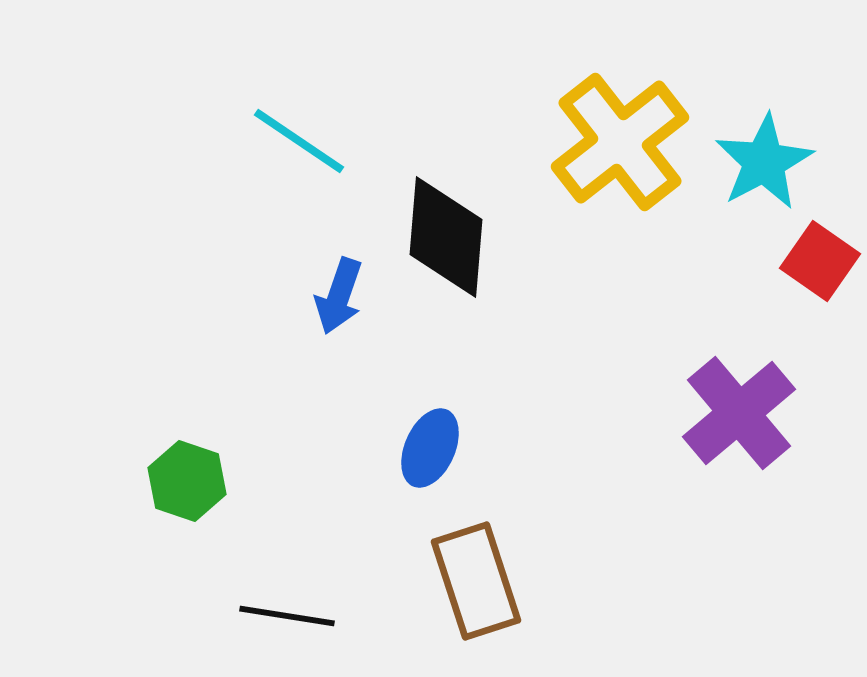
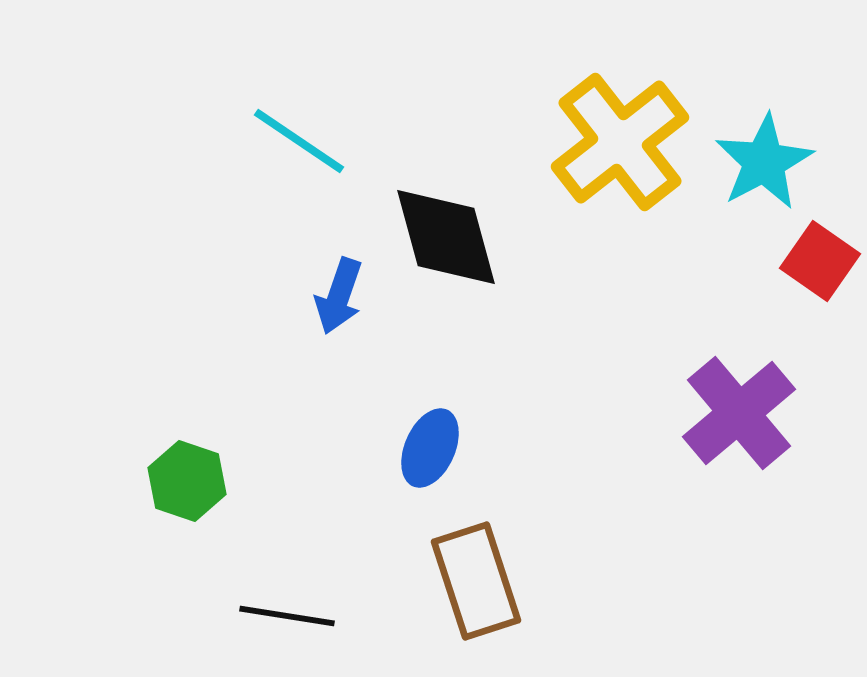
black diamond: rotated 20 degrees counterclockwise
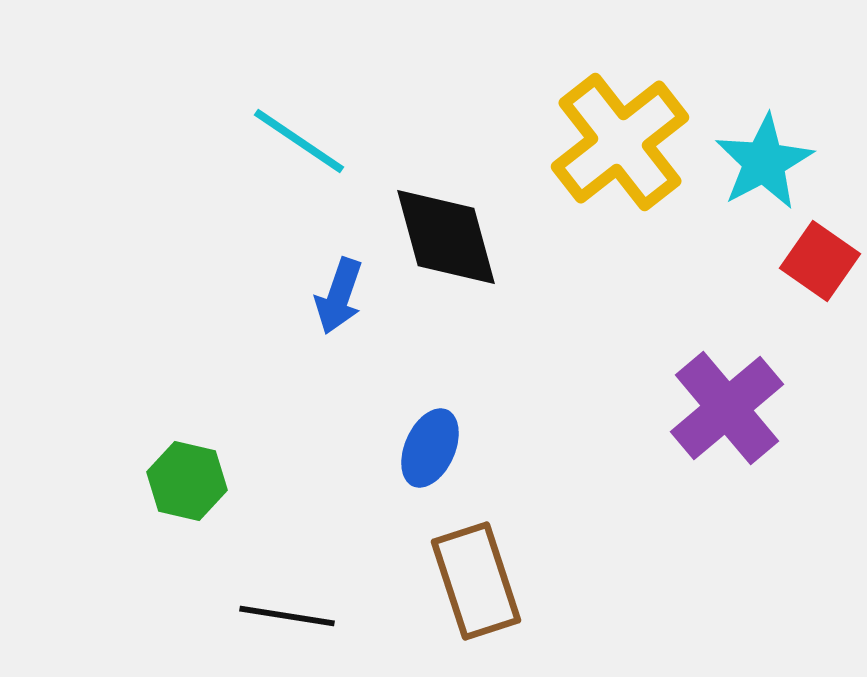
purple cross: moved 12 px left, 5 px up
green hexagon: rotated 6 degrees counterclockwise
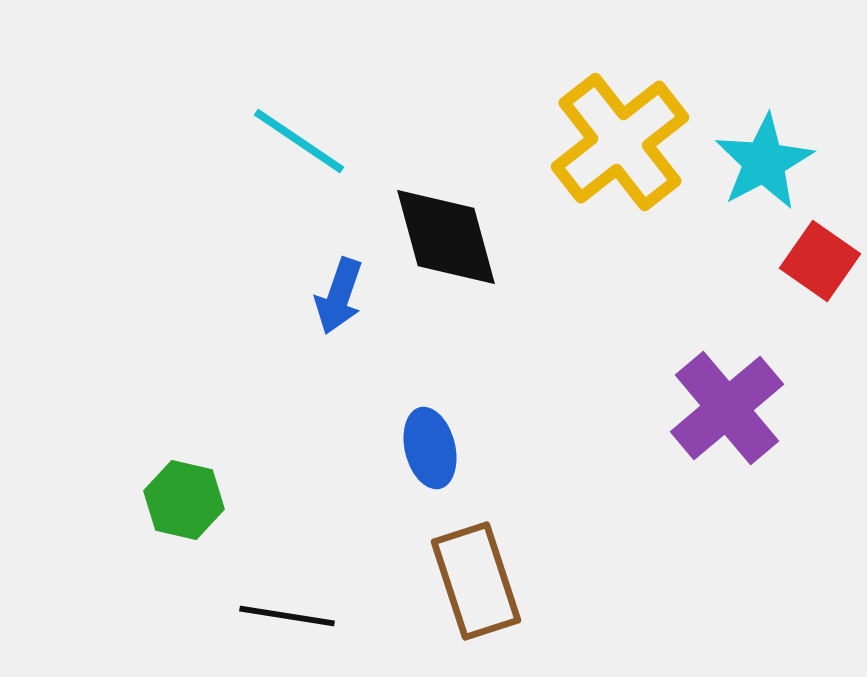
blue ellipse: rotated 38 degrees counterclockwise
green hexagon: moved 3 px left, 19 px down
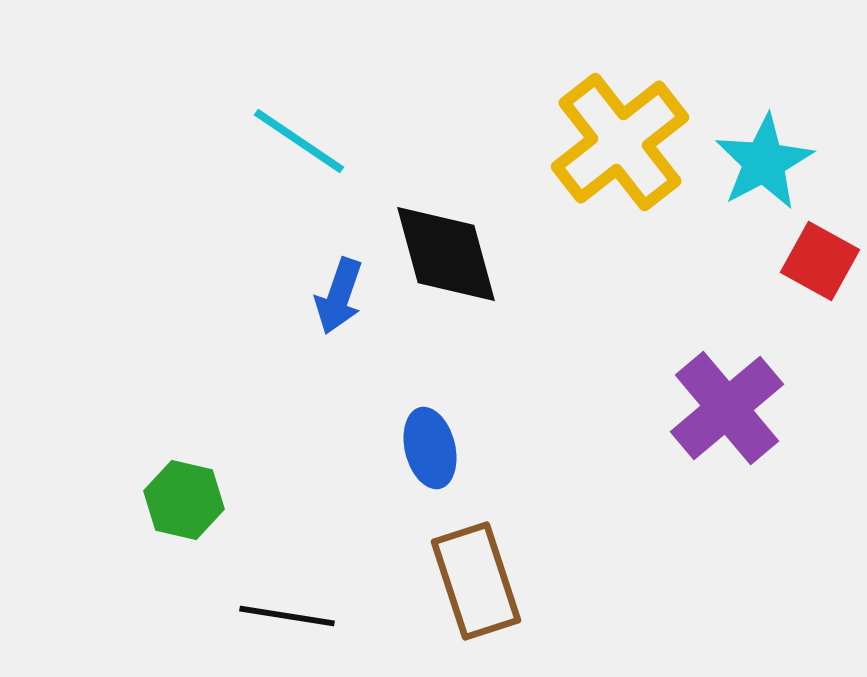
black diamond: moved 17 px down
red square: rotated 6 degrees counterclockwise
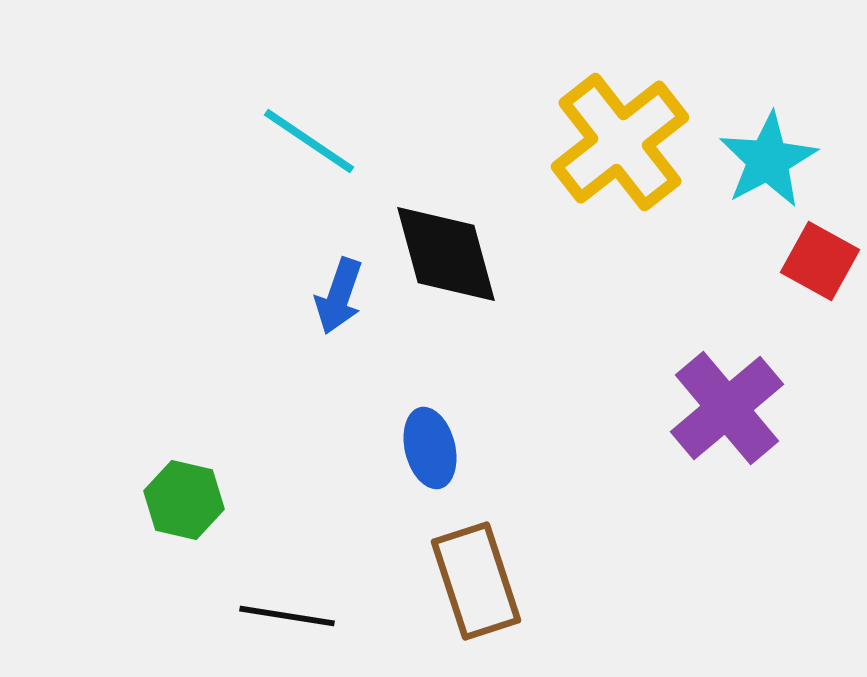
cyan line: moved 10 px right
cyan star: moved 4 px right, 2 px up
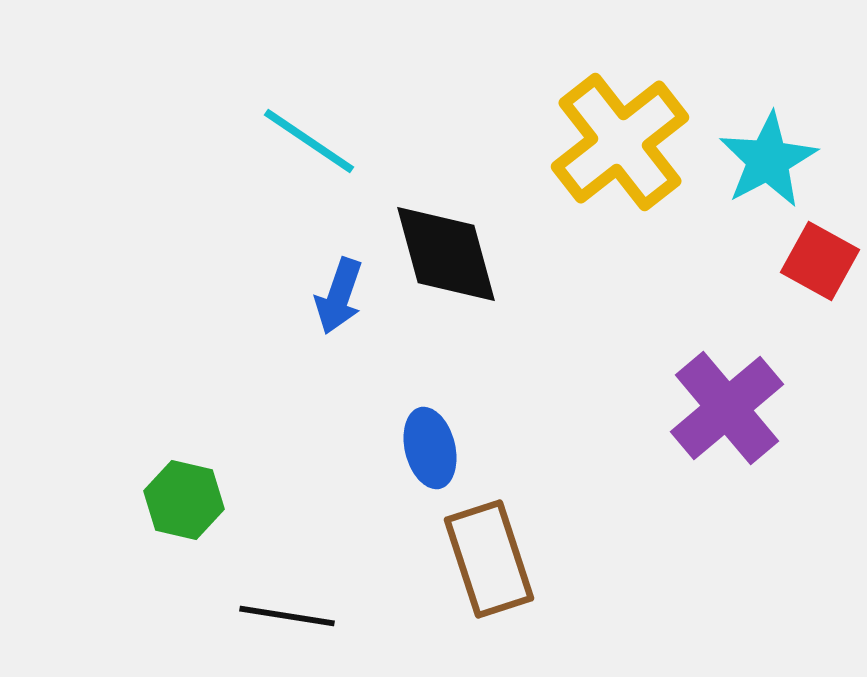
brown rectangle: moved 13 px right, 22 px up
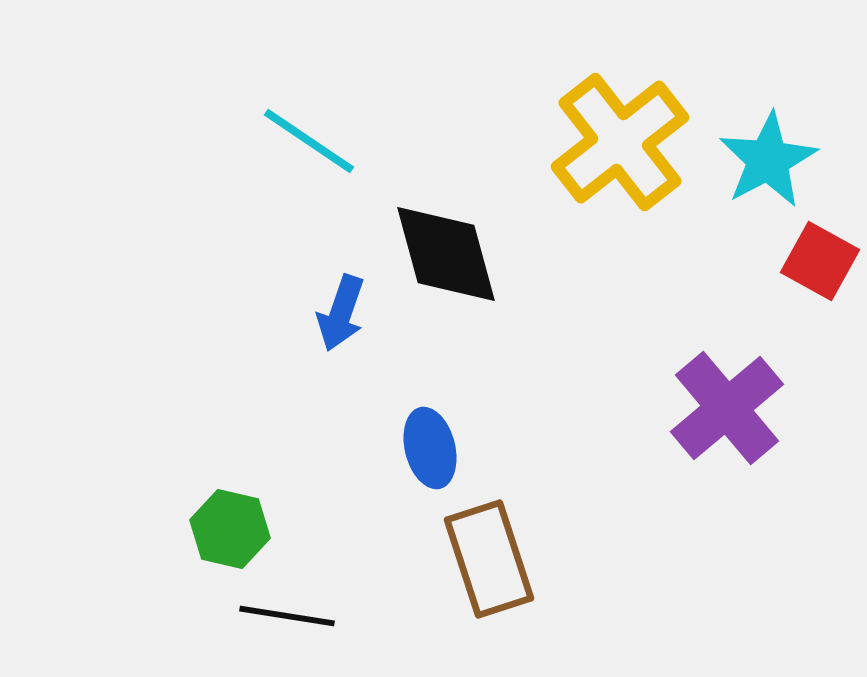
blue arrow: moved 2 px right, 17 px down
green hexagon: moved 46 px right, 29 px down
